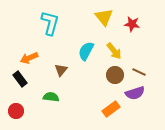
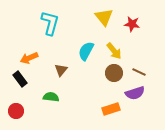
brown circle: moved 1 px left, 2 px up
orange rectangle: rotated 18 degrees clockwise
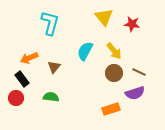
cyan semicircle: moved 1 px left
brown triangle: moved 7 px left, 3 px up
black rectangle: moved 2 px right
red circle: moved 13 px up
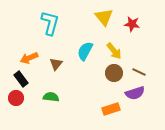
brown triangle: moved 2 px right, 3 px up
black rectangle: moved 1 px left
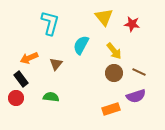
cyan semicircle: moved 4 px left, 6 px up
purple semicircle: moved 1 px right, 3 px down
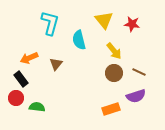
yellow triangle: moved 3 px down
cyan semicircle: moved 2 px left, 5 px up; rotated 42 degrees counterclockwise
green semicircle: moved 14 px left, 10 px down
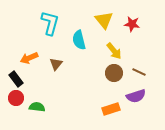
black rectangle: moved 5 px left
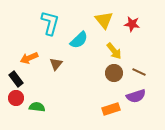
cyan semicircle: rotated 120 degrees counterclockwise
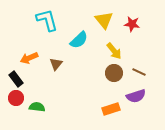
cyan L-shape: moved 3 px left, 3 px up; rotated 30 degrees counterclockwise
